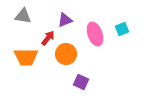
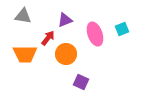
orange trapezoid: moved 1 px left, 3 px up
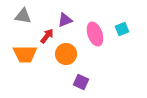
red arrow: moved 1 px left, 2 px up
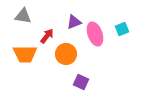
purple triangle: moved 9 px right, 2 px down
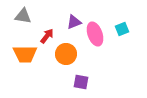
purple square: rotated 14 degrees counterclockwise
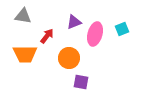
pink ellipse: rotated 35 degrees clockwise
orange circle: moved 3 px right, 4 px down
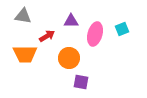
purple triangle: moved 3 px left, 1 px up; rotated 21 degrees clockwise
red arrow: rotated 21 degrees clockwise
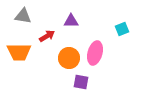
pink ellipse: moved 19 px down
orange trapezoid: moved 6 px left, 2 px up
